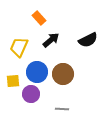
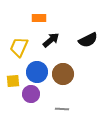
orange rectangle: rotated 48 degrees counterclockwise
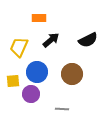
brown circle: moved 9 px right
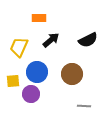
gray line: moved 22 px right, 3 px up
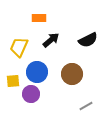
gray line: moved 2 px right; rotated 32 degrees counterclockwise
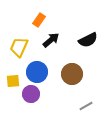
orange rectangle: moved 2 px down; rotated 56 degrees counterclockwise
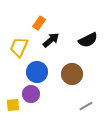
orange rectangle: moved 3 px down
yellow square: moved 24 px down
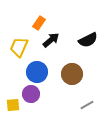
gray line: moved 1 px right, 1 px up
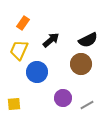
orange rectangle: moved 16 px left
yellow trapezoid: moved 3 px down
brown circle: moved 9 px right, 10 px up
purple circle: moved 32 px right, 4 px down
yellow square: moved 1 px right, 1 px up
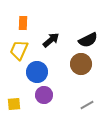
orange rectangle: rotated 32 degrees counterclockwise
purple circle: moved 19 px left, 3 px up
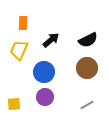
brown circle: moved 6 px right, 4 px down
blue circle: moved 7 px right
purple circle: moved 1 px right, 2 px down
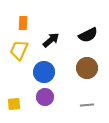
black semicircle: moved 5 px up
gray line: rotated 24 degrees clockwise
